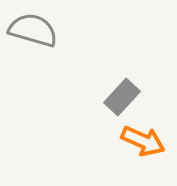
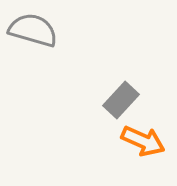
gray rectangle: moved 1 px left, 3 px down
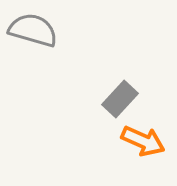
gray rectangle: moved 1 px left, 1 px up
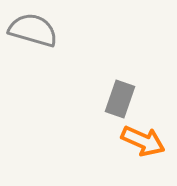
gray rectangle: rotated 24 degrees counterclockwise
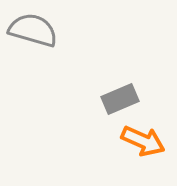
gray rectangle: rotated 48 degrees clockwise
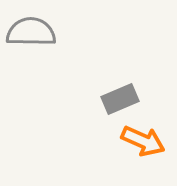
gray semicircle: moved 2 px left, 2 px down; rotated 15 degrees counterclockwise
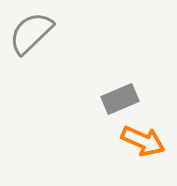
gray semicircle: moved 1 px down; rotated 45 degrees counterclockwise
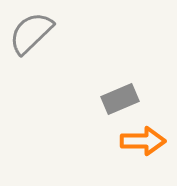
orange arrow: rotated 24 degrees counterclockwise
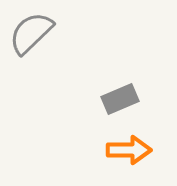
orange arrow: moved 14 px left, 9 px down
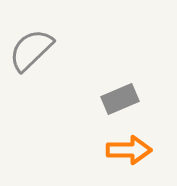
gray semicircle: moved 17 px down
